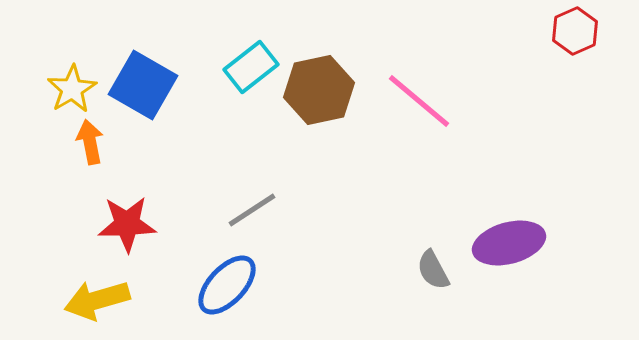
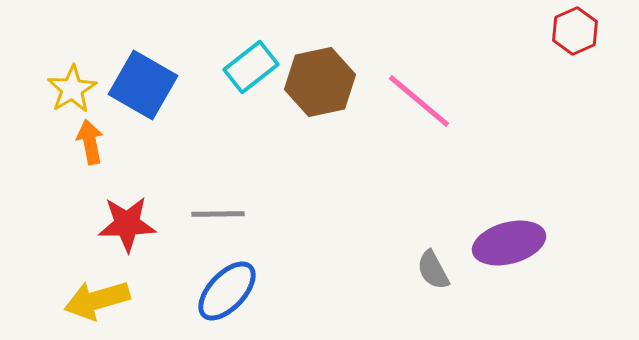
brown hexagon: moved 1 px right, 8 px up
gray line: moved 34 px left, 4 px down; rotated 32 degrees clockwise
blue ellipse: moved 6 px down
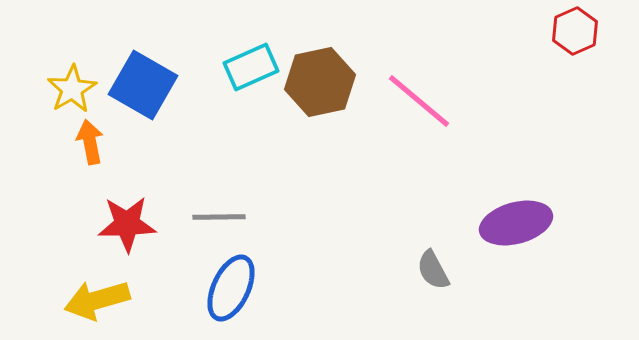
cyan rectangle: rotated 14 degrees clockwise
gray line: moved 1 px right, 3 px down
purple ellipse: moved 7 px right, 20 px up
blue ellipse: moved 4 px right, 3 px up; rotated 18 degrees counterclockwise
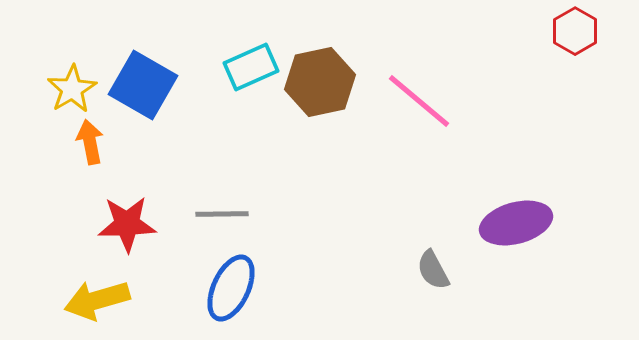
red hexagon: rotated 6 degrees counterclockwise
gray line: moved 3 px right, 3 px up
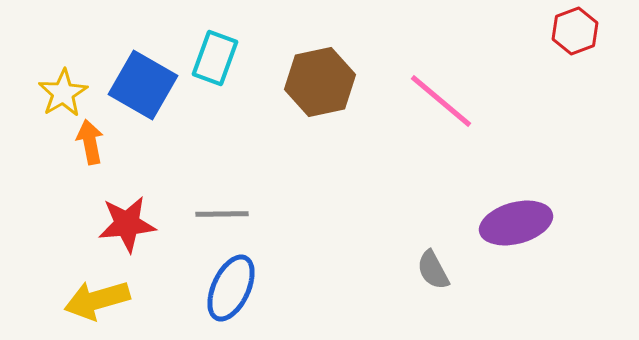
red hexagon: rotated 9 degrees clockwise
cyan rectangle: moved 36 px left, 9 px up; rotated 46 degrees counterclockwise
yellow star: moved 9 px left, 4 px down
pink line: moved 22 px right
red star: rotated 4 degrees counterclockwise
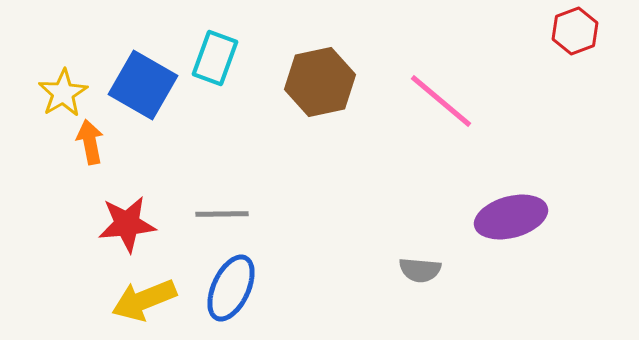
purple ellipse: moved 5 px left, 6 px up
gray semicircle: moved 13 px left; rotated 57 degrees counterclockwise
yellow arrow: moved 47 px right; rotated 6 degrees counterclockwise
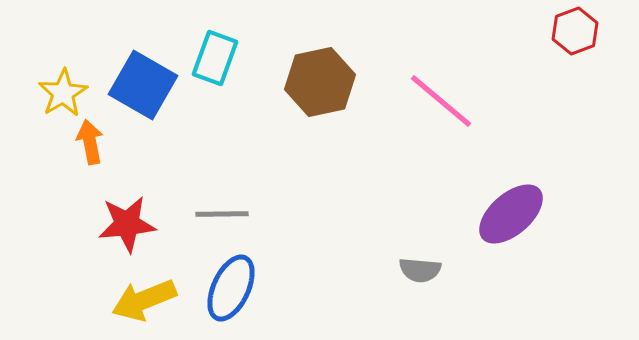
purple ellipse: moved 3 px up; rotated 26 degrees counterclockwise
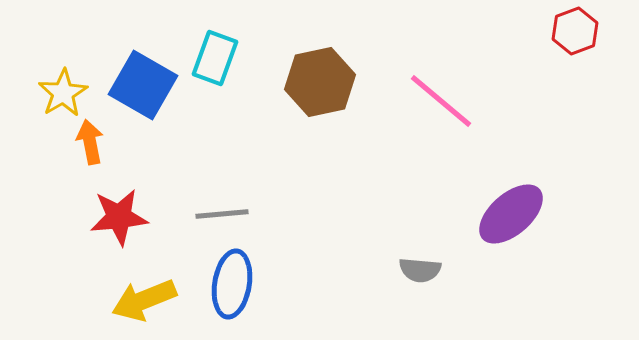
gray line: rotated 4 degrees counterclockwise
red star: moved 8 px left, 7 px up
blue ellipse: moved 1 px right, 4 px up; rotated 16 degrees counterclockwise
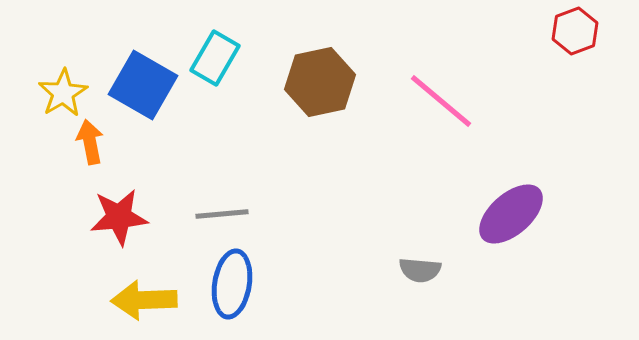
cyan rectangle: rotated 10 degrees clockwise
yellow arrow: rotated 20 degrees clockwise
